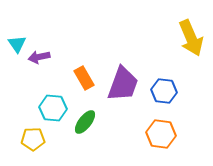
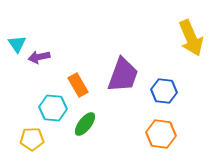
orange rectangle: moved 6 px left, 7 px down
purple trapezoid: moved 9 px up
green ellipse: moved 2 px down
yellow pentagon: moved 1 px left
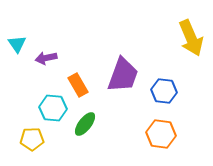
purple arrow: moved 7 px right, 1 px down
